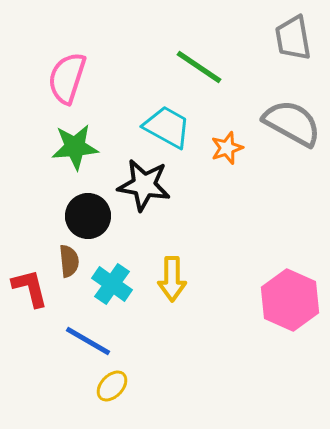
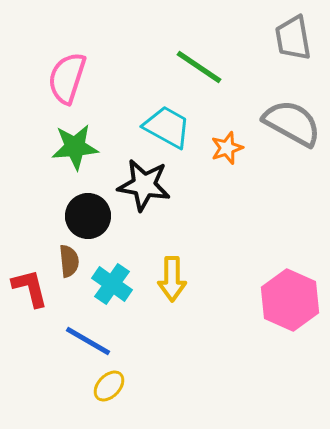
yellow ellipse: moved 3 px left
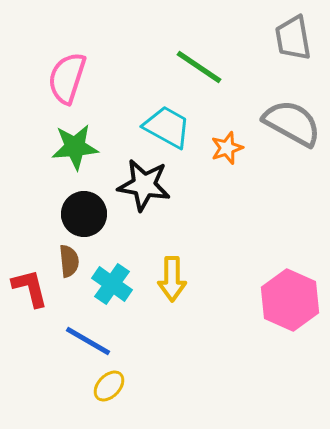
black circle: moved 4 px left, 2 px up
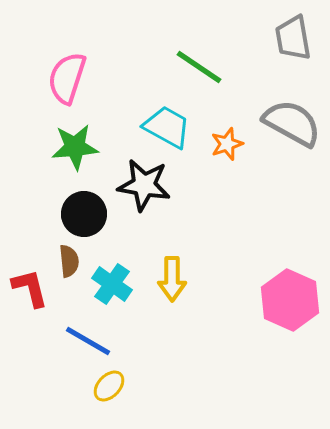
orange star: moved 4 px up
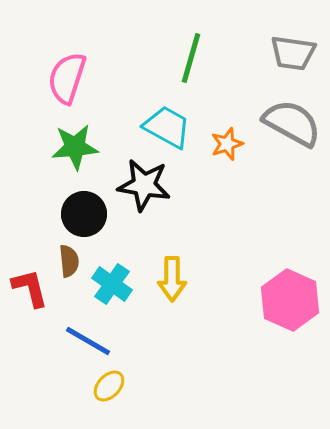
gray trapezoid: moved 15 px down; rotated 72 degrees counterclockwise
green line: moved 8 px left, 9 px up; rotated 72 degrees clockwise
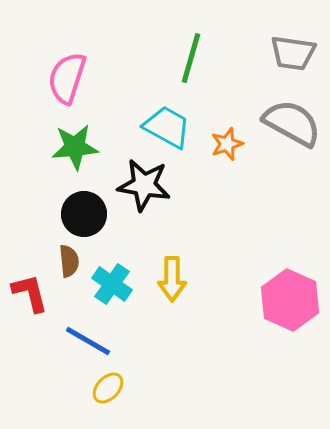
red L-shape: moved 5 px down
yellow ellipse: moved 1 px left, 2 px down
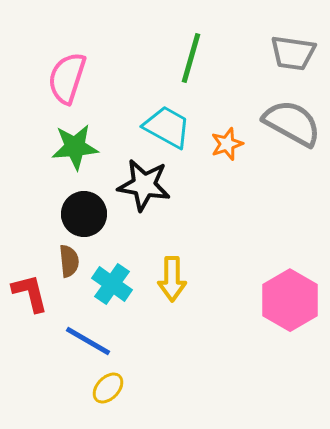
pink hexagon: rotated 6 degrees clockwise
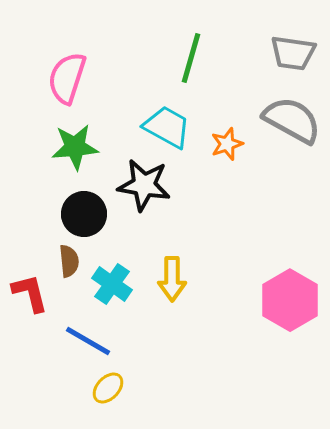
gray semicircle: moved 3 px up
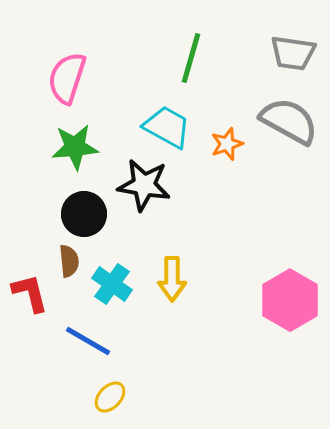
gray semicircle: moved 3 px left, 1 px down
yellow ellipse: moved 2 px right, 9 px down
